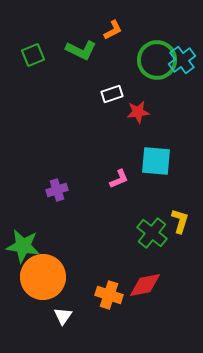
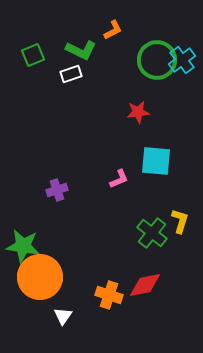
white rectangle: moved 41 px left, 20 px up
orange circle: moved 3 px left
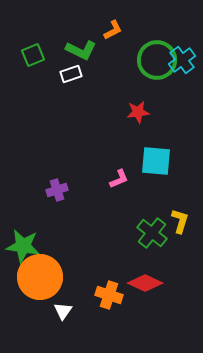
red diamond: moved 2 px up; rotated 36 degrees clockwise
white triangle: moved 5 px up
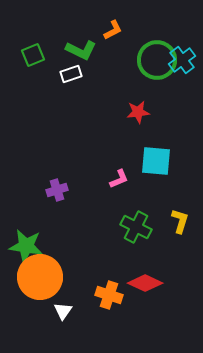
green cross: moved 16 px left, 6 px up; rotated 12 degrees counterclockwise
green star: moved 3 px right
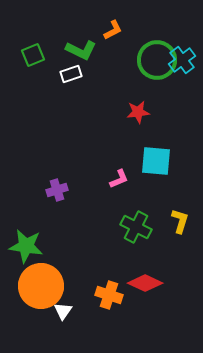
orange circle: moved 1 px right, 9 px down
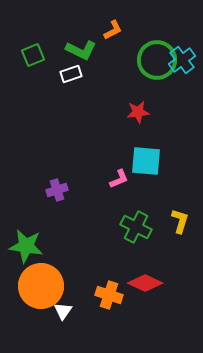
cyan square: moved 10 px left
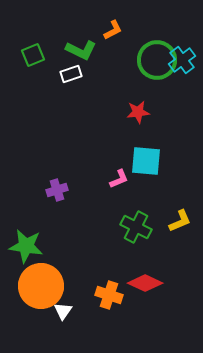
yellow L-shape: rotated 50 degrees clockwise
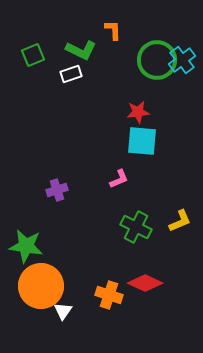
orange L-shape: rotated 65 degrees counterclockwise
cyan square: moved 4 px left, 20 px up
